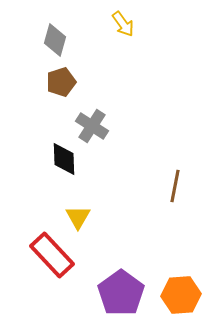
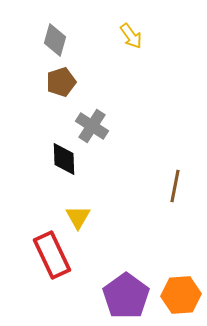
yellow arrow: moved 8 px right, 12 px down
red rectangle: rotated 18 degrees clockwise
purple pentagon: moved 5 px right, 3 px down
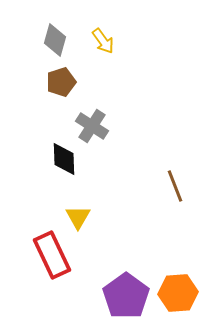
yellow arrow: moved 28 px left, 5 px down
brown line: rotated 32 degrees counterclockwise
orange hexagon: moved 3 px left, 2 px up
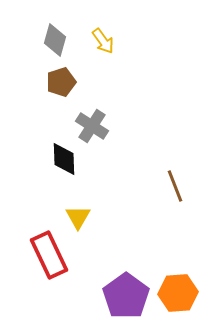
red rectangle: moved 3 px left
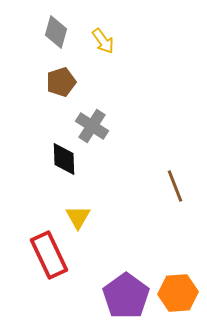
gray diamond: moved 1 px right, 8 px up
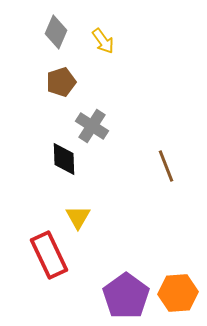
gray diamond: rotated 8 degrees clockwise
brown line: moved 9 px left, 20 px up
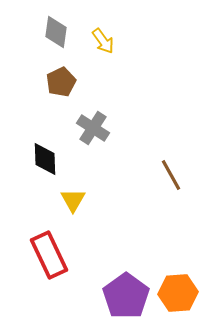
gray diamond: rotated 16 degrees counterclockwise
brown pentagon: rotated 8 degrees counterclockwise
gray cross: moved 1 px right, 2 px down
black diamond: moved 19 px left
brown line: moved 5 px right, 9 px down; rotated 8 degrees counterclockwise
yellow triangle: moved 5 px left, 17 px up
